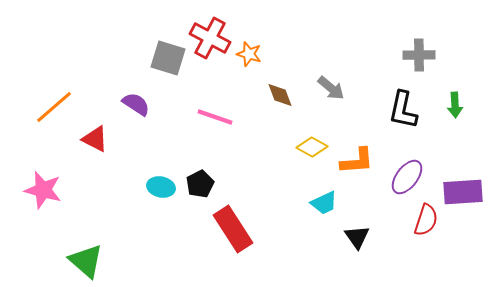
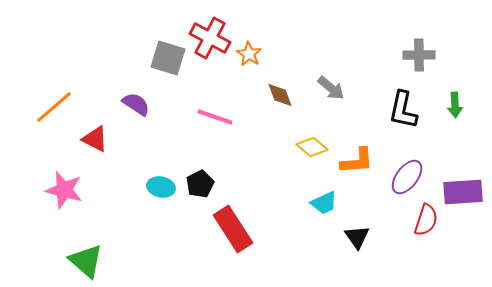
orange star: rotated 15 degrees clockwise
yellow diamond: rotated 12 degrees clockwise
pink star: moved 21 px right
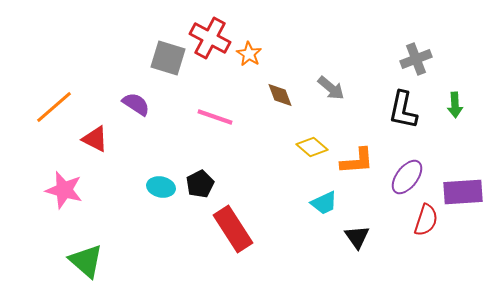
gray cross: moved 3 px left, 4 px down; rotated 20 degrees counterclockwise
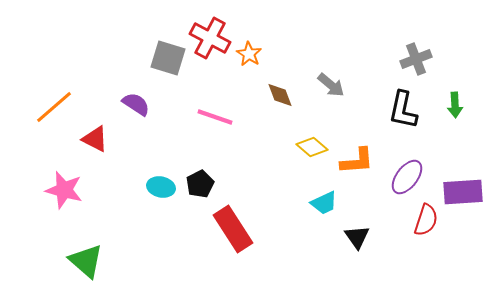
gray arrow: moved 3 px up
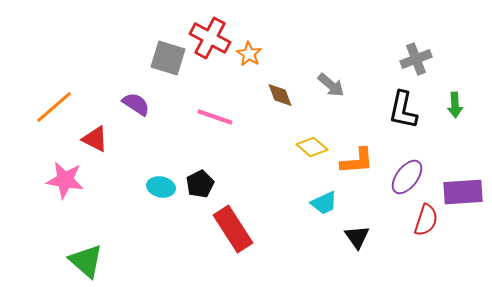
pink star: moved 1 px right, 10 px up; rotated 6 degrees counterclockwise
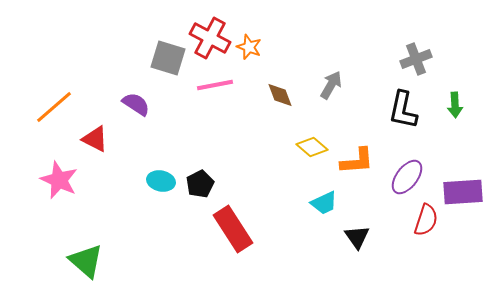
orange star: moved 7 px up; rotated 10 degrees counterclockwise
gray arrow: rotated 100 degrees counterclockwise
pink line: moved 32 px up; rotated 30 degrees counterclockwise
pink star: moved 6 px left; rotated 15 degrees clockwise
cyan ellipse: moved 6 px up
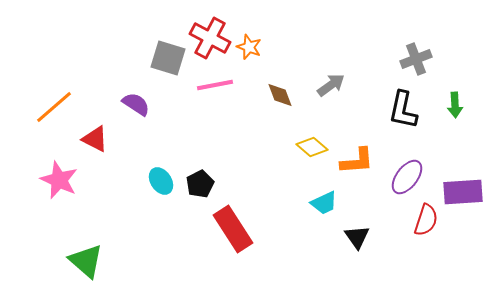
gray arrow: rotated 24 degrees clockwise
cyan ellipse: rotated 44 degrees clockwise
